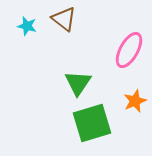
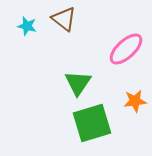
pink ellipse: moved 3 px left, 1 px up; rotated 18 degrees clockwise
orange star: rotated 15 degrees clockwise
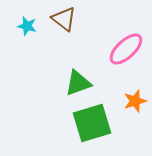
green triangle: rotated 36 degrees clockwise
orange star: rotated 10 degrees counterclockwise
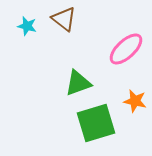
orange star: rotated 30 degrees clockwise
green square: moved 4 px right
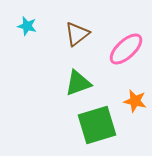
brown triangle: moved 13 px right, 15 px down; rotated 44 degrees clockwise
green square: moved 1 px right, 2 px down
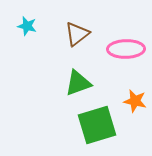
pink ellipse: rotated 42 degrees clockwise
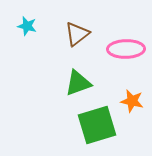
orange star: moved 3 px left
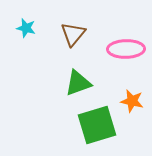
cyan star: moved 1 px left, 2 px down
brown triangle: moved 4 px left; rotated 12 degrees counterclockwise
